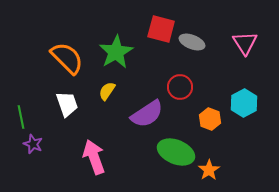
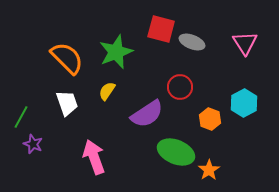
green star: rotated 8 degrees clockwise
white trapezoid: moved 1 px up
green line: rotated 40 degrees clockwise
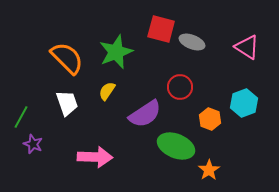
pink triangle: moved 2 px right, 4 px down; rotated 24 degrees counterclockwise
cyan hexagon: rotated 8 degrees clockwise
purple semicircle: moved 2 px left
green ellipse: moved 6 px up
pink arrow: moved 1 px right; rotated 112 degrees clockwise
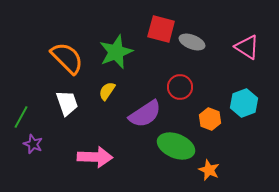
orange star: rotated 15 degrees counterclockwise
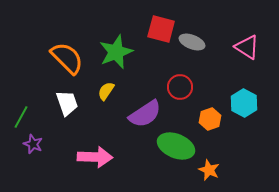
yellow semicircle: moved 1 px left
cyan hexagon: rotated 12 degrees counterclockwise
orange hexagon: rotated 20 degrees clockwise
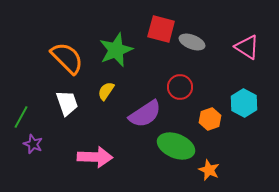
green star: moved 2 px up
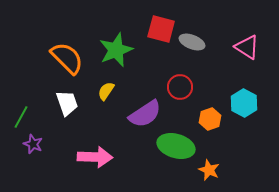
green ellipse: rotated 6 degrees counterclockwise
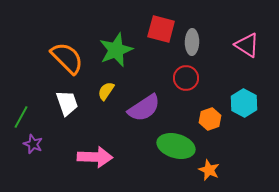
gray ellipse: rotated 70 degrees clockwise
pink triangle: moved 2 px up
red circle: moved 6 px right, 9 px up
purple semicircle: moved 1 px left, 6 px up
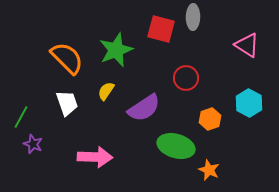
gray ellipse: moved 1 px right, 25 px up
cyan hexagon: moved 5 px right
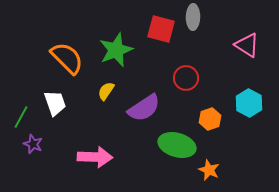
white trapezoid: moved 12 px left
green ellipse: moved 1 px right, 1 px up
